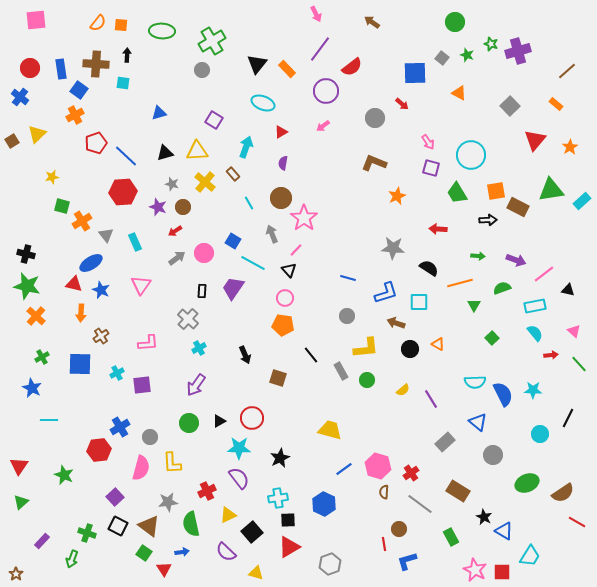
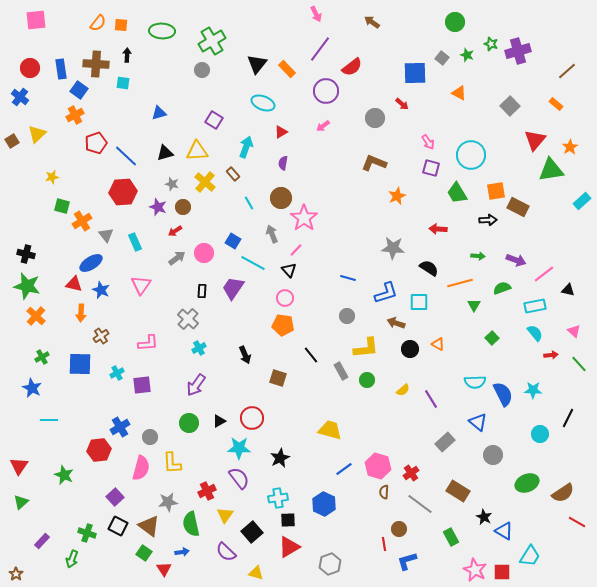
green triangle at (551, 190): moved 20 px up
yellow triangle at (228, 515): moved 3 px left; rotated 30 degrees counterclockwise
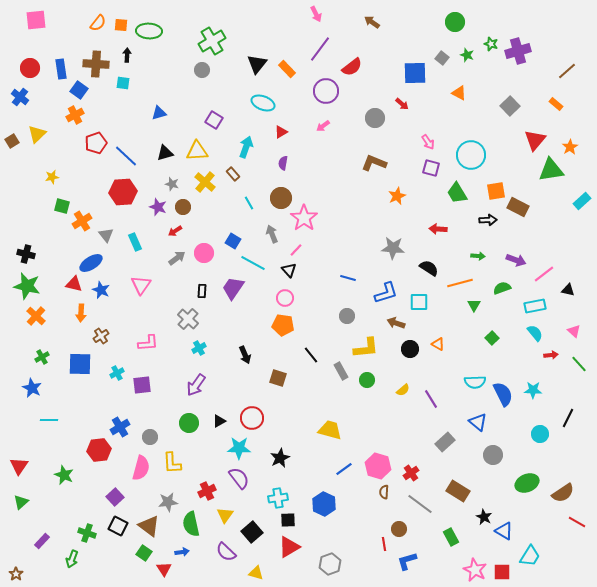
green ellipse at (162, 31): moved 13 px left
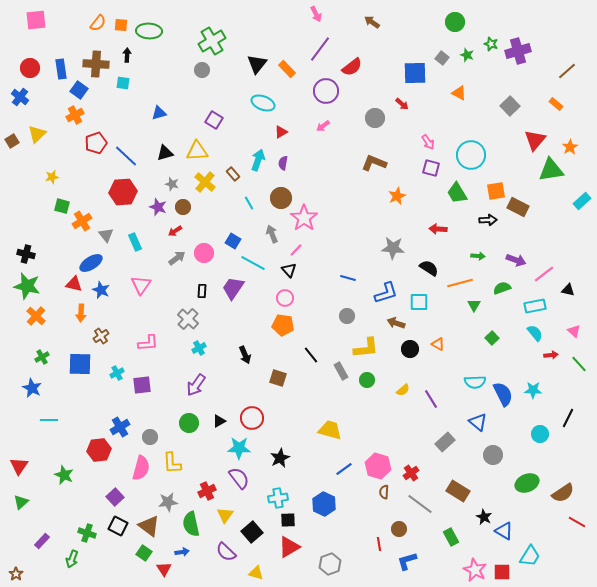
cyan arrow at (246, 147): moved 12 px right, 13 px down
red line at (384, 544): moved 5 px left
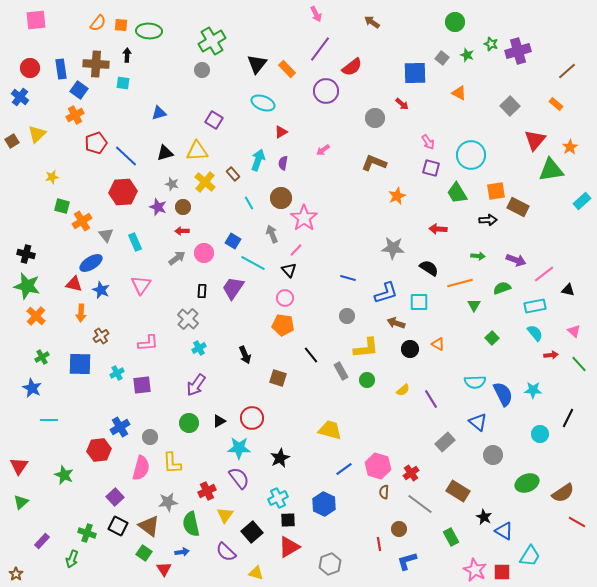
pink arrow at (323, 126): moved 24 px down
red arrow at (175, 231): moved 7 px right; rotated 32 degrees clockwise
cyan cross at (278, 498): rotated 18 degrees counterclockwise
